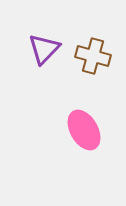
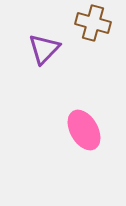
brown cross: moved 33 px up
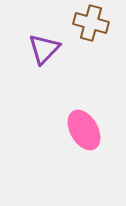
brown cross: moved 2 px left
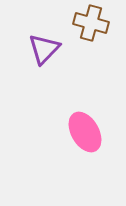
pink ellipse: moved 1 px right, 2 px down
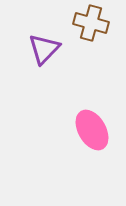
pink ellipse: moved 7 px right, 2 px up
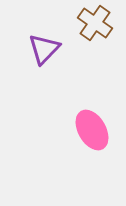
brown cross: moved 4 px right; rotated 20 degrees clockwise
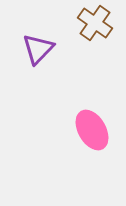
purple triangle: moved 6 px left
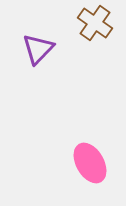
pink ellipse: moved 2 px left, 33 px down
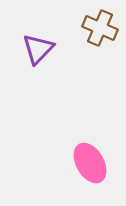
brown cross: moved 5 px right, 5 px down; rotated 12 degrees counterclockwise
